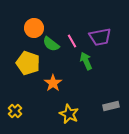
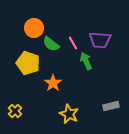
purple trapezoid: moved 3 px down; rotated 15 degrees clockwise
pink line: moved 1 px right, 2 px down
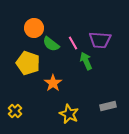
gray rectangle: moved 3 px left
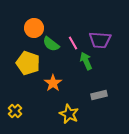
gray rectangle: moved 9 px left, 11 px up
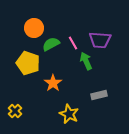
green semicircle: rotated 114 degrees clockwise
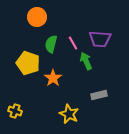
orange circle: moved 3 px right, 11 px up
purple trapezoid: moved 1 px up
green semicircle: rotated 48 degrees counterclockwise
orange star: moved 5 px up
yellow cross: rotated 24 degrees counterclockwise
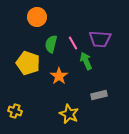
orange star: moved 6 px right, 2 px up
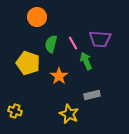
gray rectangle: moved 7 px left
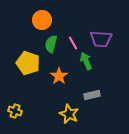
orange circle: moved 5 px right, 3 px down
purple trapezoid: moved 1 px right
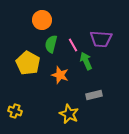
pink line: moved 2 px down
yellow pentagon: rotated 10 degrees clockwise
orange star: moved 1 px right, 1 px up; rotated 18 degrees counterclockwise
gray rectangle: moved 2 px right
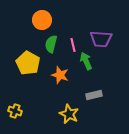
pink line: rotated 16 degrees clockwise
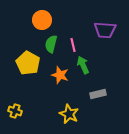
purple trapezoid: moved 4 px right, 9 px up
green arrow: moved 3 px left, 4 px down
gray rectangle: moved 4 px right, 1 px up
